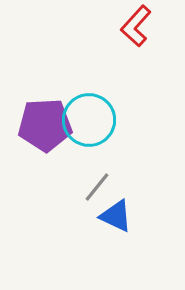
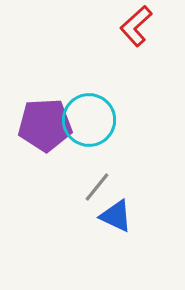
red L-shape: rotated 6 degrees clockwise
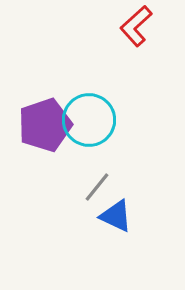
purple pentagon: rotated 16 degrees counterclockwise
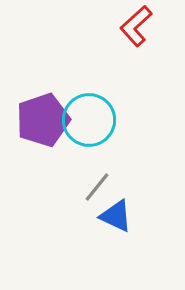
purple pentagon: moved 2 px left, 5 px up
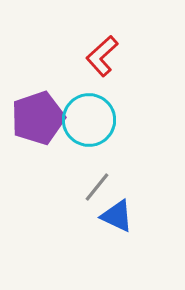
red L-shape: moved 34 px left, 30 px down
purple pentagon: moved 5 px left, 2 px up
blue triangle: moved 1 px right
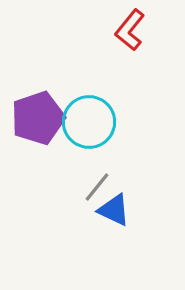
red L-shape: moved 28 px right, 26 px up; rotated 9 degrees counterclockwise
cyan circle: moved 2 px down
blue triangle: moved 3 px left, 6 px up
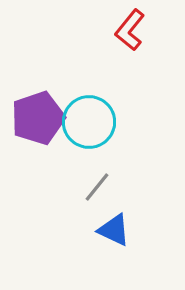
blue triangle: moved 20 px down
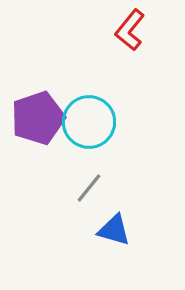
gray line: moved 8 px left, 1 px down
blue triangle: rotated 9 degrees counterclockwise
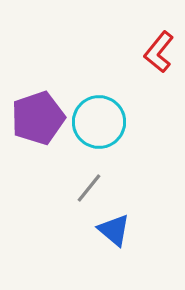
red L-shape: moved 29 px right, 22 px down
cyan circle: moved 10 px right
blue triangle: rotated 24 degrees clockwise
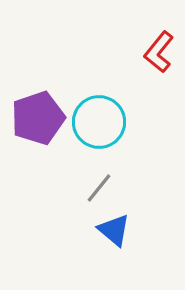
gray line: moved 10 px right
